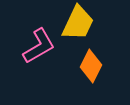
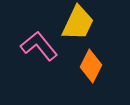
pink L-shape: rotated 99 degrees counterclockwise
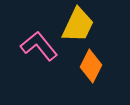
yellow trapezoid: moved 2 px down
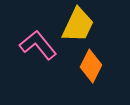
pink L-shape: moved 1 px left, 1 px up
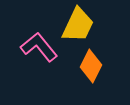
pink L-shape: moved 1 px right, 2 px down
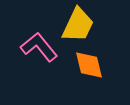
orange diamond: moved 2 px left, 1 px up; rotated 40 degrees counterclockwise
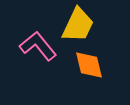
pink L-shape: moved 1 px left, 1 px up
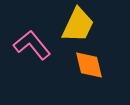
pink L-shape: moved 6 px left, 1 px up
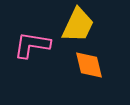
pink L-shape: rotated 42 degrees counterclockwise
